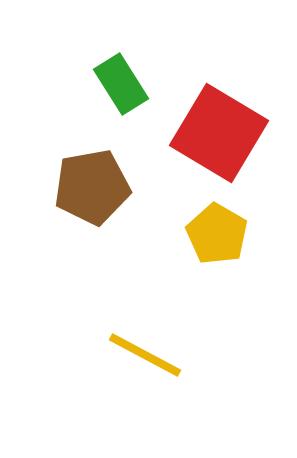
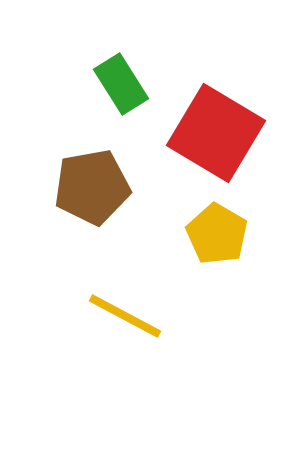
red square: moved 3 px left
yellow line: moved 20 px left, 39 px up
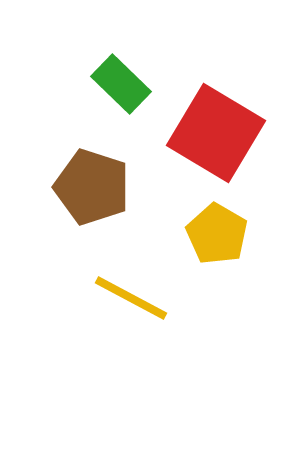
green rectangle: rotated 14 degrees counterclockwise
brown pentagon: rotated 28 degrees clockwise
yellow line: moved 6 px right, 18 px up
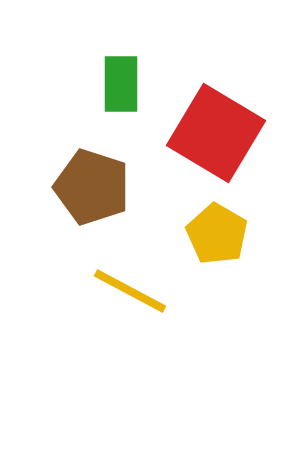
green rectangle: rotated 46 degrees clockwise
yellow line: moved 1 px left, 7 px up
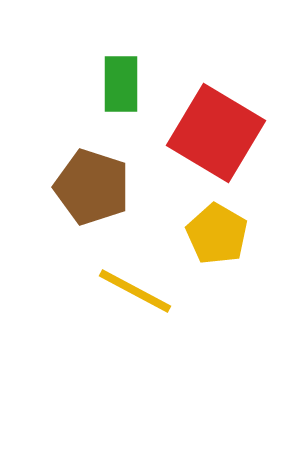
yellow line: moved 5 px right
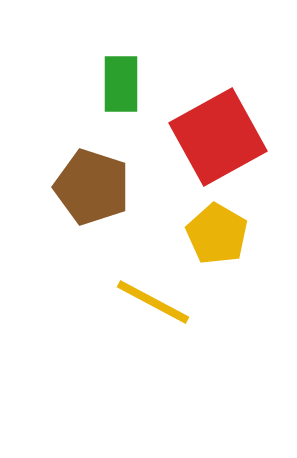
red square: moved 2 px right, 4 px down; rotated 30 degrees clockwise
yellow line: moved 18 px right, 11 px down
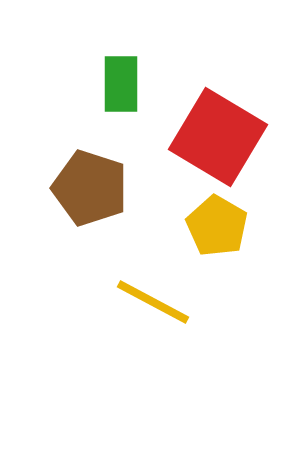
red square: rotated 30 degrees counterclockwise
brown pentagon: moved 2 px left, 1 px down
yellow pentagon: moved 8 px up
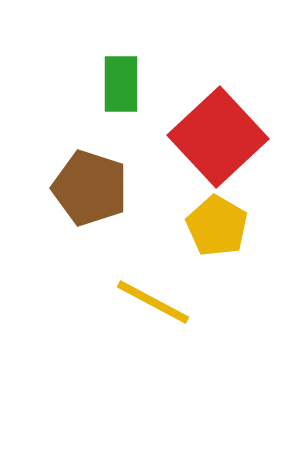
red square: rotated 16 degrees clockwise
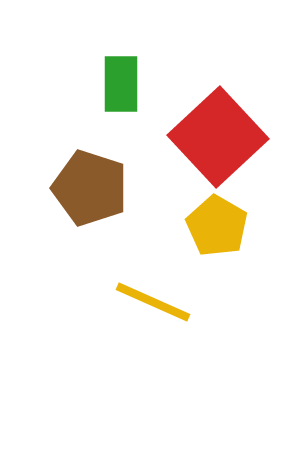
yellow line: rotated 4 degrees counterclockwise
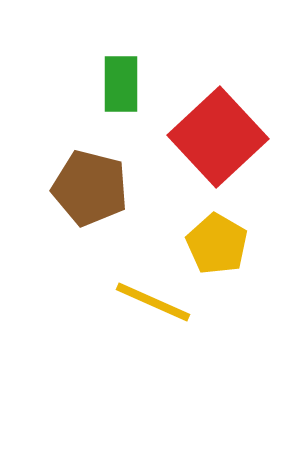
brown pentagon: rotated 4 degrees counterclockwise
yellow pentagon: moved 18 px down
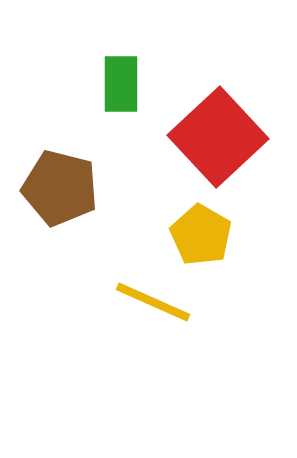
brown pentagon: moved 30 px left
yellow pentagon: moved 16 px left, 9 px up
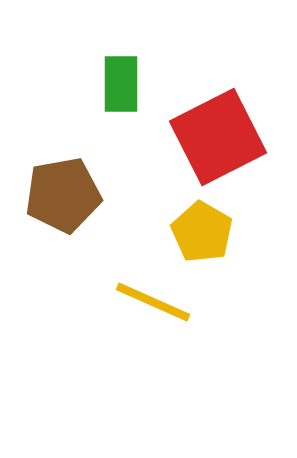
red square: rotated 16 degrees clockwise
brown pentagon: moved 3 px right, 7 px down; rotated 24 degrees counterclockwise
yellow pentagon: moved 1 px right, 3 px up
